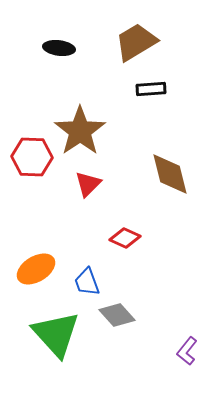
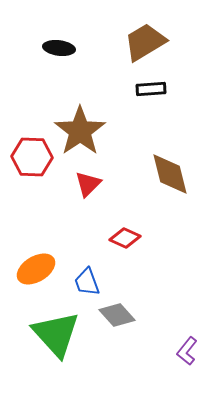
brown trapezoid: moved 9 px right
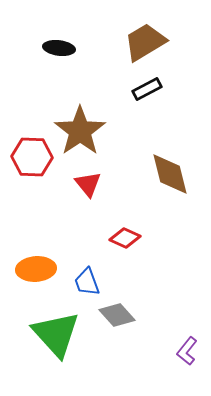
black rectangle: moved 4 px left; rotated 24 degrees counterclockwise
red triangle: rotated 24 degrees counterclockwise
orange ellipse: rotated 27 degrees clockwise
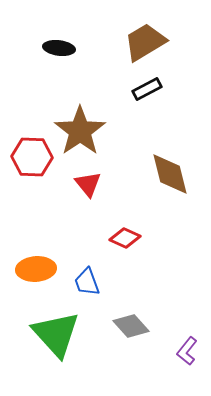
gray diamond: moved 14 px right, 11 px down
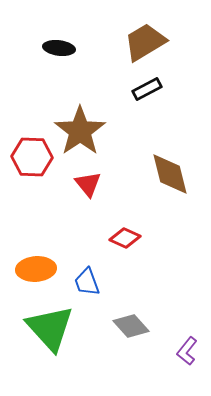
green triangle: moved 6 px left, 6 px up
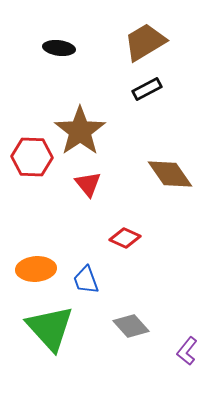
brown diamond: rotated 21 degrees counterclockwise
blue trapezoid: moved 1 px left, 2 px up
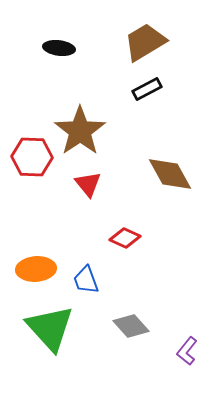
brown diamond: rotated 6 degrees clockwise
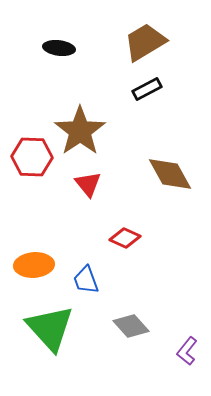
orange ellipse: moved 2 px left, 4 px up
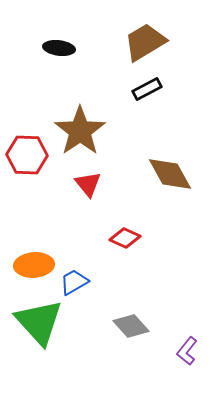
red hexagon: moved 5 px left, 2 px up
blue trapezoid: moved 12 px left, 2 px down; rotated 80 degrees clockwise
green triangle: moved 11 px left, 6 px up
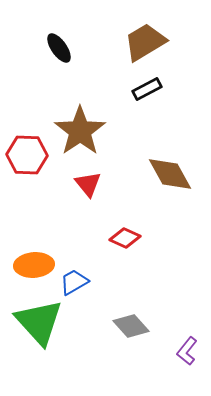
black ellipse: rotated 48 degrees clockwise
